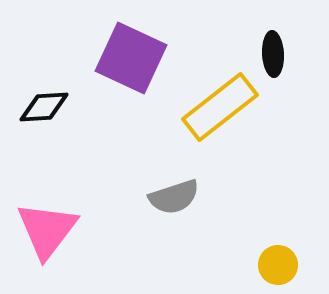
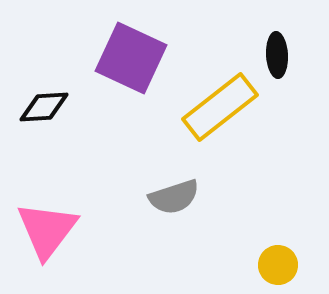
black ellipse: moved 4 px right, 1 px down
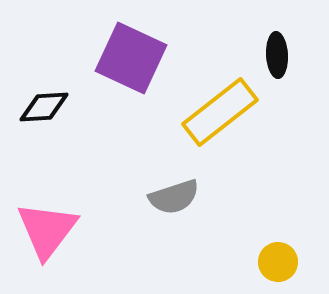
yellow rectangle: moved 5 px down
yellow circle: moved 3 px up
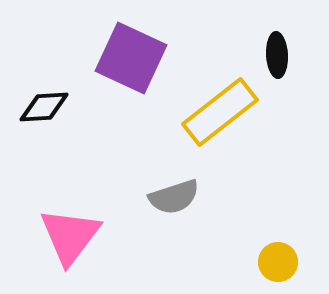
pink triangle: moved 23 px right, 6 px down
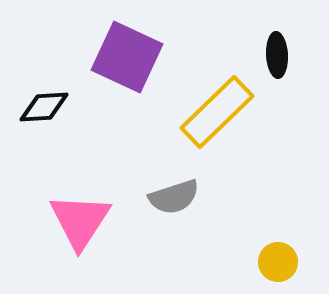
purple square: moved 4 px left, 1 px up
yellow rectangle: moved 3 px left; rotated 6 degrees counterclockwise
pink triangle: moved 10 px right, 15 px up; rotated 4 degrees counterclockwise
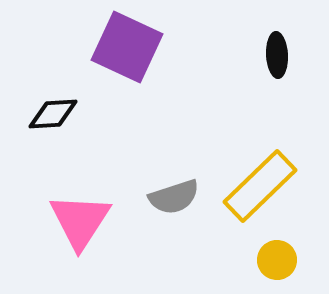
purple square: moved 10 px up
black diamond: moved 9 px right, 7 px down
yellow rectangle: moved 43 px right, 74 px down
yellow circle: moved 1 px left, 2 px up
